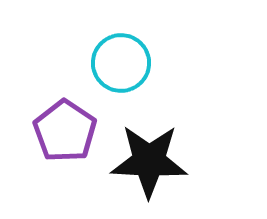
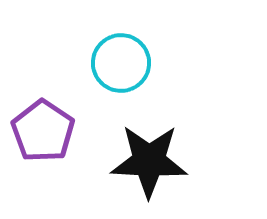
purple pentagon: moved 22 px left
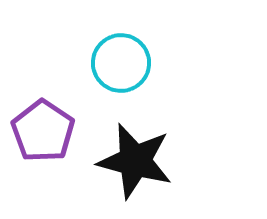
black star: moved 14 px left; rotated 12 degrees clockwise
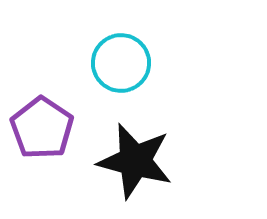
purple pentagon: moved 1 px left, 3 px up
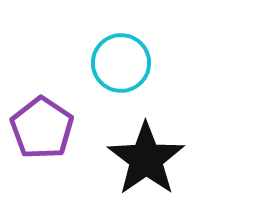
black star: moved 11 px right, 2 px up; rotated 22 degrees clockwise
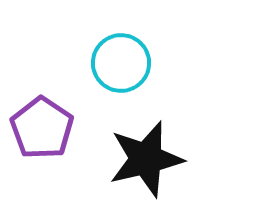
black star: rotated 22 degrees clockwise
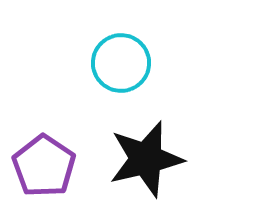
purple pentagon: moved 2 px right, 38 px down
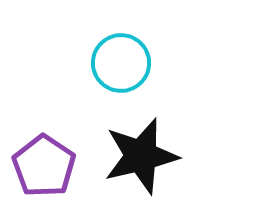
black star: moved 5 px left, 3 px up
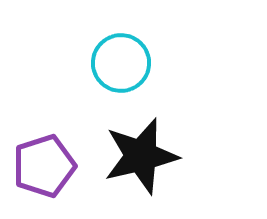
purple pentagon: rotated 20 degrees clockwise
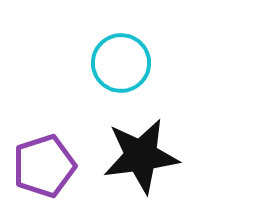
black star: rotated 6 degrees clockwise
